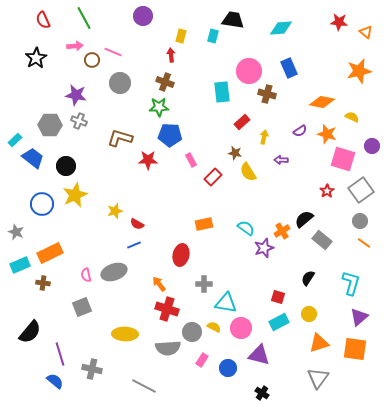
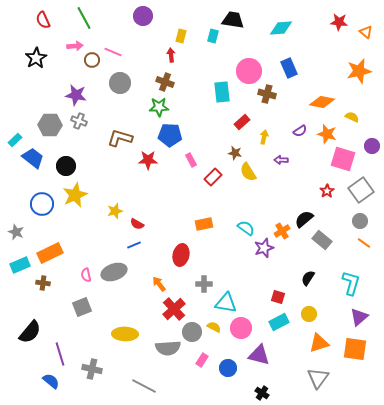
red cross at (167, 309): moved 7 px right; rotated 30 degrees clockwise
blue semicircle at (55, 381): moved 4 px left
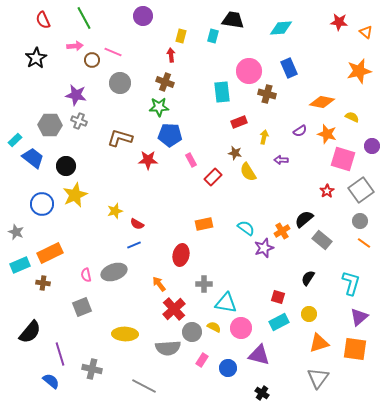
red rectangle at (242, 122): moved 3 px left; rotated 21 degrees clockwise
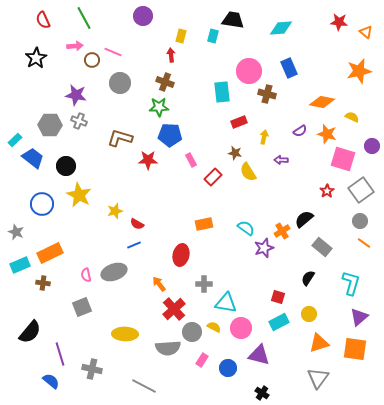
yellow star at (75, 195): moved 4 px right; rotated 20 degrees counterclockwise
gray rectangle at (322, 240): moved 7 px down
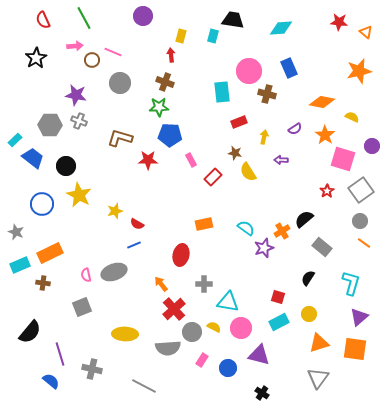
purple semicircle at (300, 131): moved 5 px left, 2 px up
orange star at (327, 134): moved 2 px left, 1 px down; rotated 18 degrees clockwise
orange arrow at (159, 284): moved 2 px right
cyan triangle at (226, 303): moved 2 px right, 1 px up
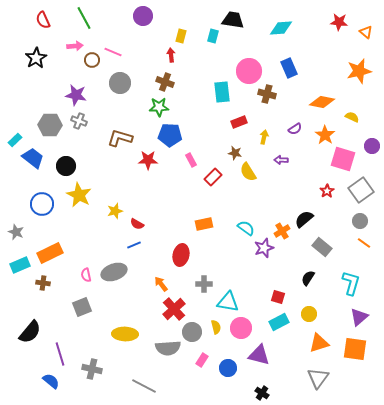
yellow semicircle at (214, 327): moved 2 px right; rotated 48 degrees clockwise
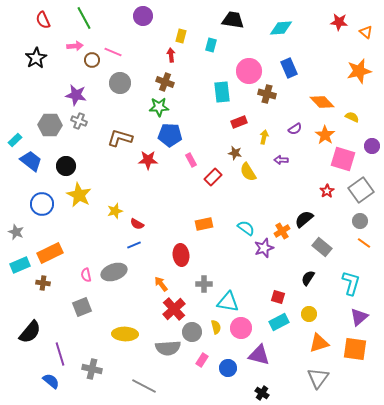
cyan rectangle at (213, 36): moved 2 px left, 9 px down
orange diamond at (322, 102): rotated 35 degrees clockwise
blue trapezoid at (33, 158): moved 2 px left, 3 px down
red ellipse at (181, 255): rotated 20 degrees counterclockwise
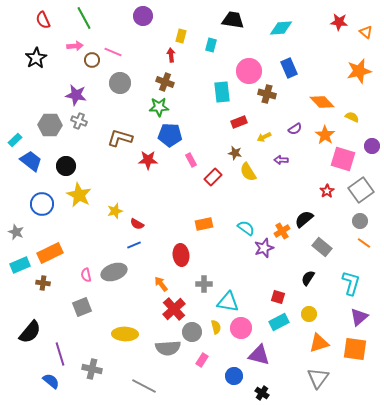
yellow arrow at (264, 137): rotated 128 degrees counterclockwise
blue circle at (228, 368): moved 6 px right, 8 px down
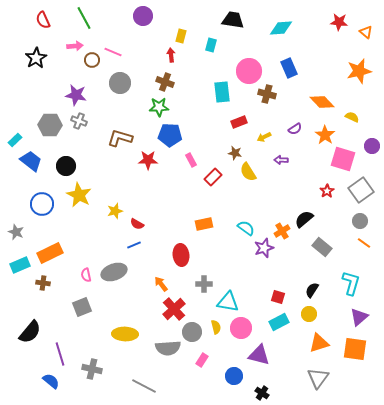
black semicircle at (308, 278): moved 4 px right, 12 px down
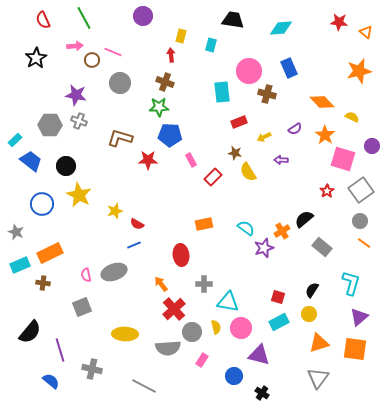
purple line at (60, 354): moved 4 px up
